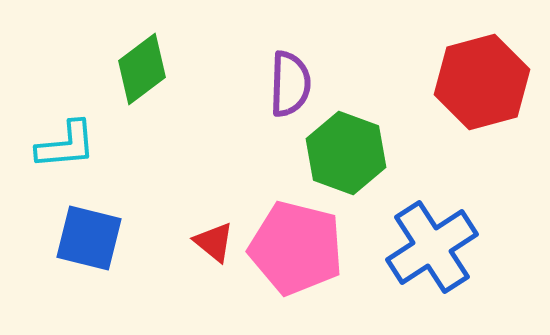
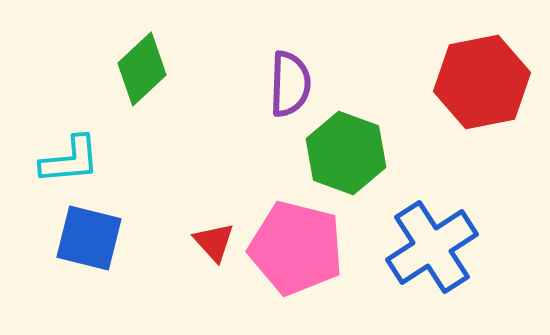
green diamond: rotated 6 degrees counterclockwise
red hexagon: rotated 4 degrees clockwise
cyan L-shape: moved 4 px right, 15 px down
red triangle: rotated 9 degrees clockwise
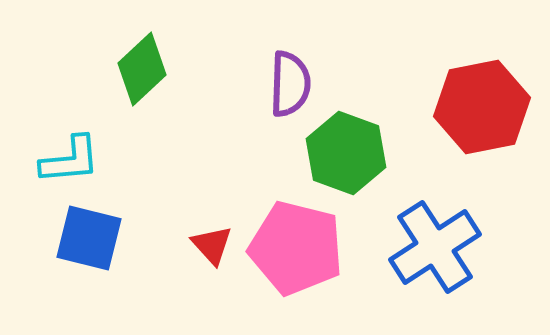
red hexagon: moved 25 px down
red triangle: moved 2 px left, 3 px down
blue cross: moved 3 px right
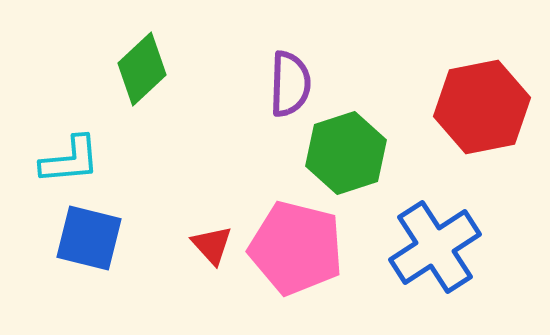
green hexagon: rotated 22 degrees clockwise
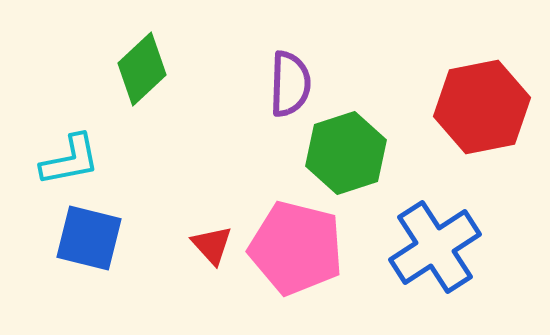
cyan L-shape: rotated 6 degrees counterclockwise
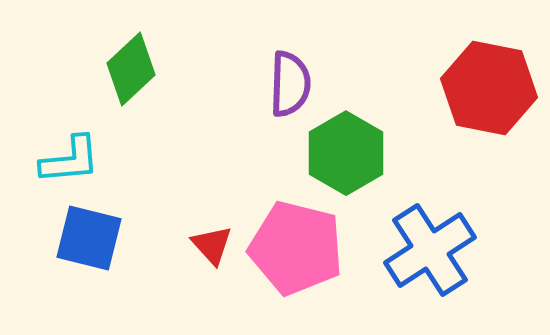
green diamond: moved 11 px left
red hexagon: moved 7 px right, 19 px up; rotated 22 degrees clockwise
green hexagon: rotated 12 degrees counterclockwise
cyan L-shape: rotated 6 degrees clockwise
blue cross: moved 5 px left, 3 px down
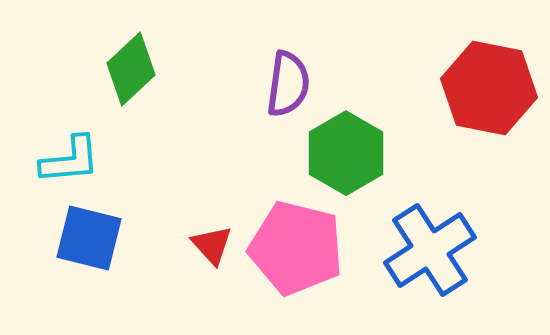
purple semicircle: moved 2 px left; rotated 6 degrees clockwise
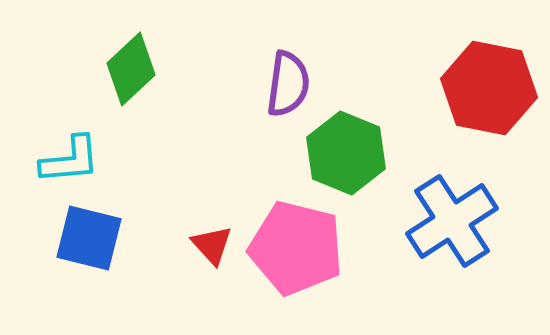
green hexagon: rotated 8 degrees counterclockwise
blue cross: moved 22 px right, 29 px up
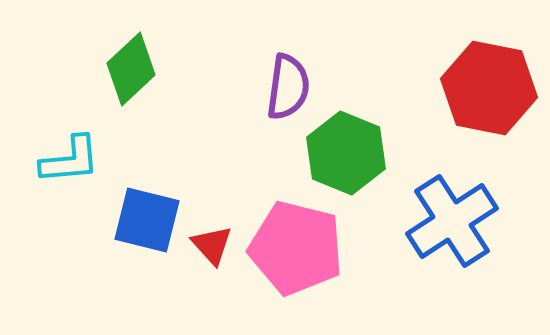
purple semicircle: moved 3 px down
blue square: moved 58 px right, 18 px up
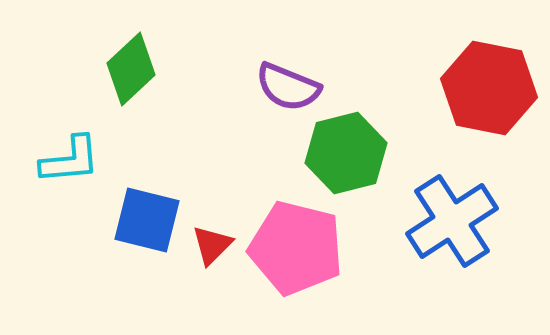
purple semicircle: rotated 104 degrees clockwise
green hexagon: rotated 24 degrees clockwise
red triangle: rotated 27 degrees clockwise
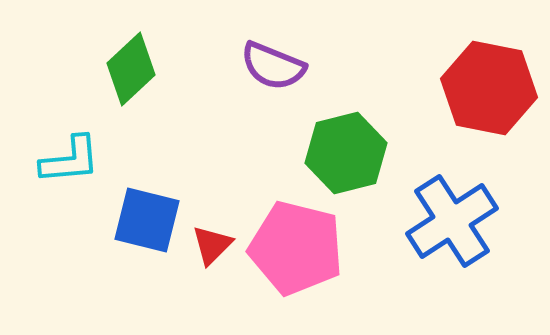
purple semicircle: moved 15 px left, 21 px up
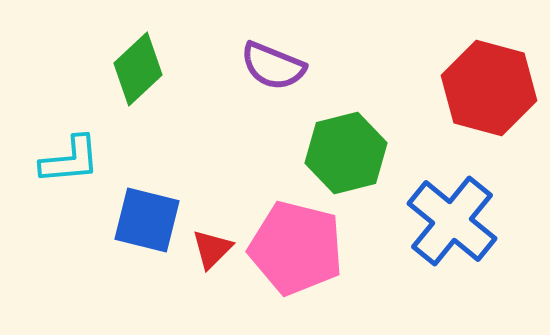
green diamond: moved 7 px right
red hexagon: rotated 4 degrees clockwise
blue cross: rotated 18 degrees counterclockwise
red triangle: moved 4 px down
